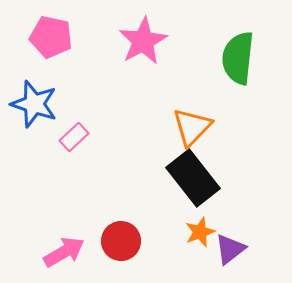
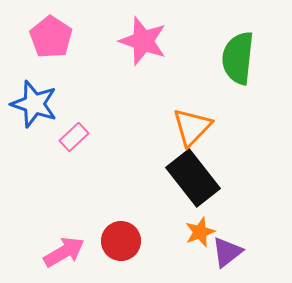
pink pentagon: rotated 21 degrees clockwise
pink star: rotated 24 degrees counterclockwise
purple triangle: moved 3 px left, 3 px down
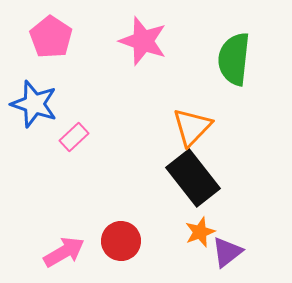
green semicircle: moved 4 px left, 1 px down
